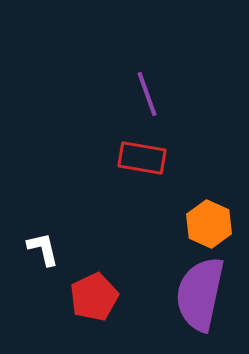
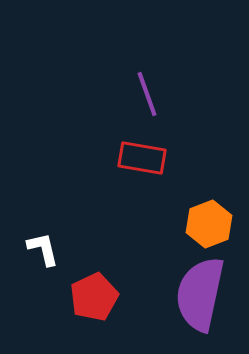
orange hexagon: rotated 15 degrees clockwise
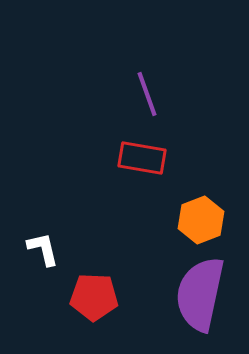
orange hexagon: moved 8 px left, 4 px up
red pentagon: rotated 27 degrees clockwise
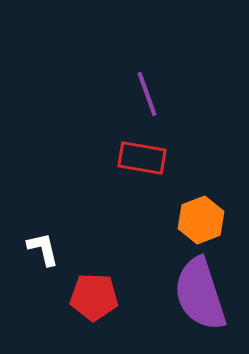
purple semicircle: rotated 30 degrees counterclockwise
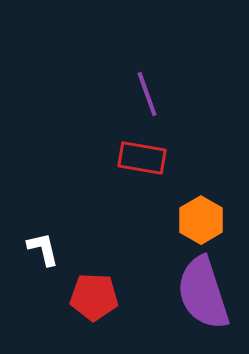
orange hexagon: rotated 9 degrees counterclockwise
purple semicircle: moved 3 px right, 1 px up
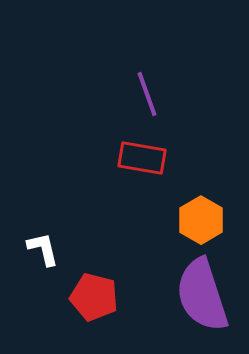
purple semicircle: moved 1 px left, 2 px down
red pentagon: rotated 12 degrees clockwise
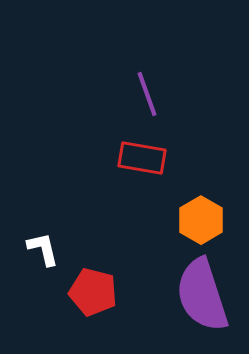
red pentagon: moved 1 px left, 5 px up
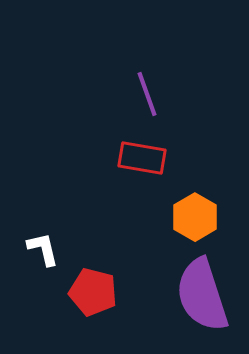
orange hexagon: moved 6 px left, 3 px up
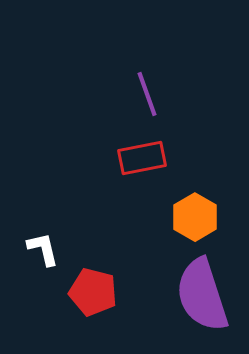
red rectangle: rotated 21 degrees counterclockwise
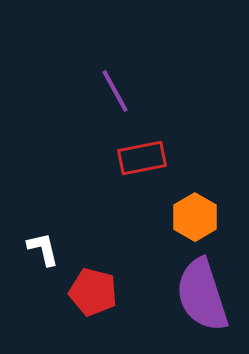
purple line: moved 32 px left, 3 px up; rotated 9 degrees counterclockwise
